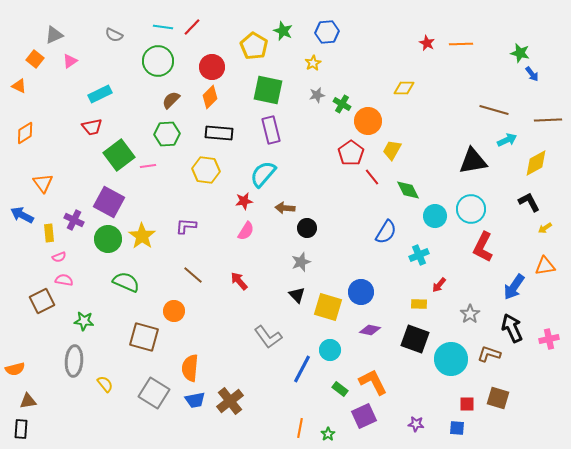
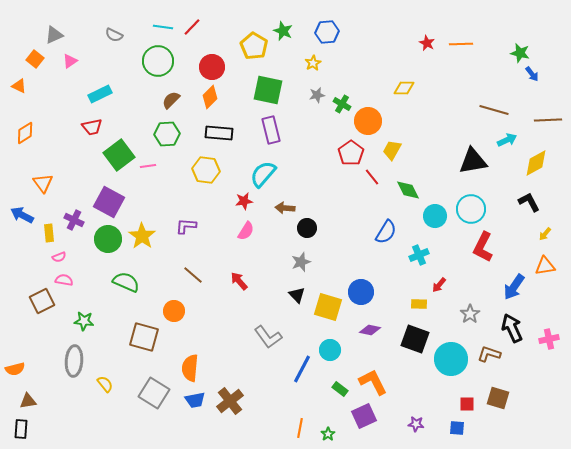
yellow arrow at (545, 228): moved 6 px down; rotated 16 degrees counterclockwise
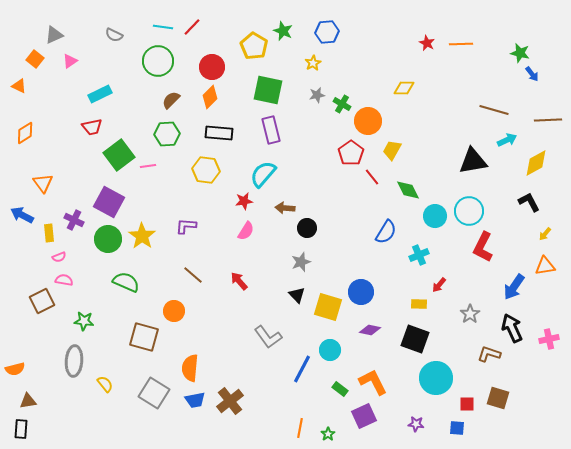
cyan circle at (471, 209): moved 2 px left, 2 px down
cyan circle at (451, 359): moved 15 px left, 19 px down
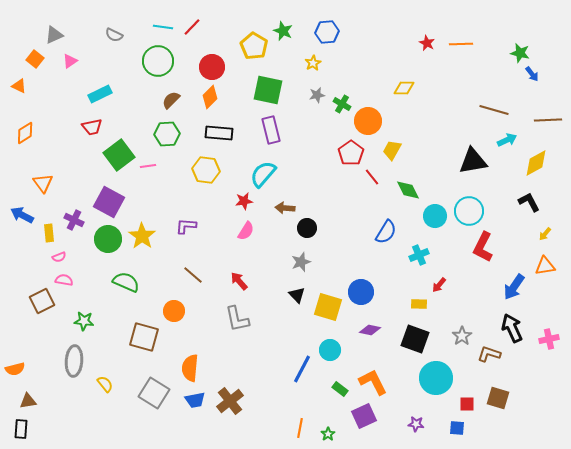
gray star at (470, 314): moved 8 px left, 22 px down
gray L-shape at (268, 337): moved 31 px left, 18 px up; rotated 24 degrees clockwise
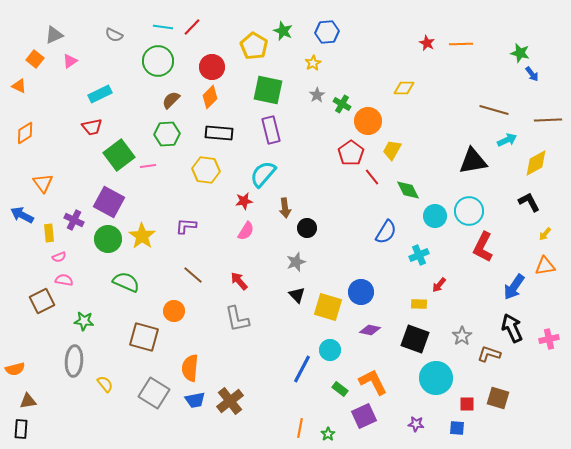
gray star at (317, 95): rotated 21 degrees counterclockwise
brown arrow at (285, 208): rotated 102 degrees counterclockwise
gray star at (301, 262): moved 5 px left
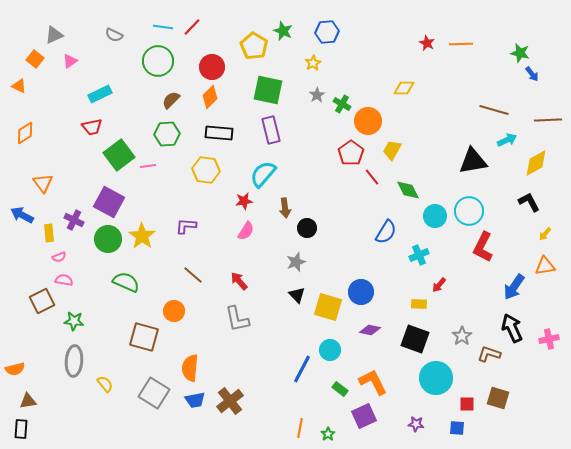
green star at (84, 321): moved 10 px left
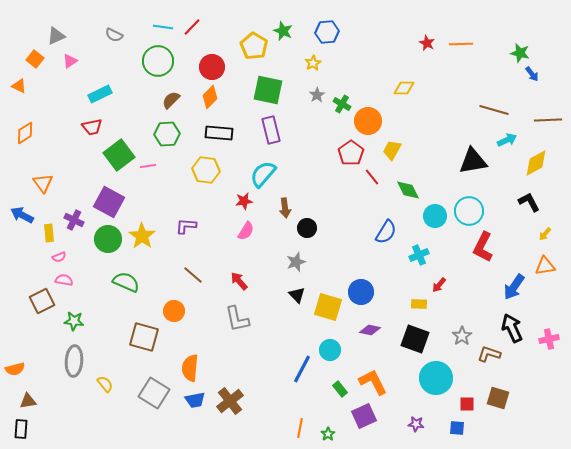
gray triangle at (54, 35): moved 2 px right, 1 px down
green rectangle at (340, 389): rotated 14 degrees clockwise
